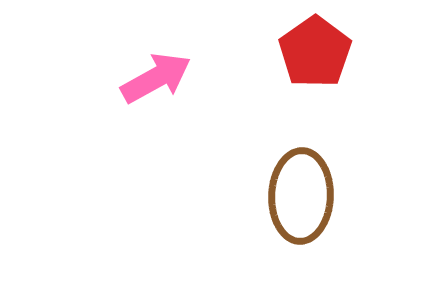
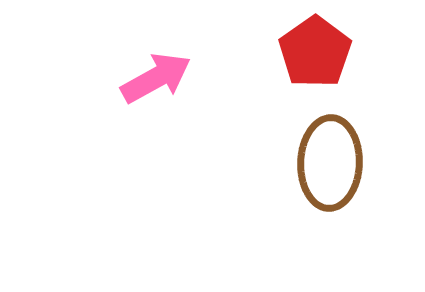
brown ellipse: moved 29 px right, 33 px up
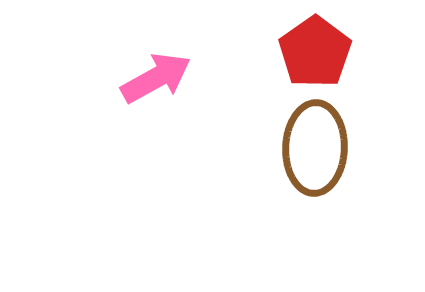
brown ellipse: moved 15 px left, 15 px up
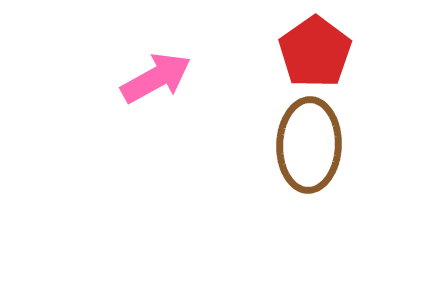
brown ellipse: moved 6 px left, 3 px up
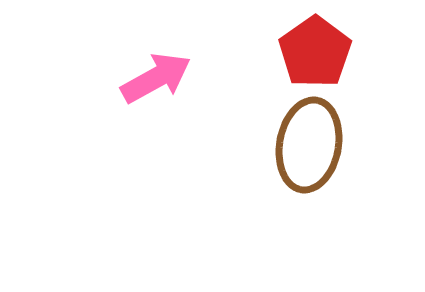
brown ellipse: rotated 8 degrees clockwise
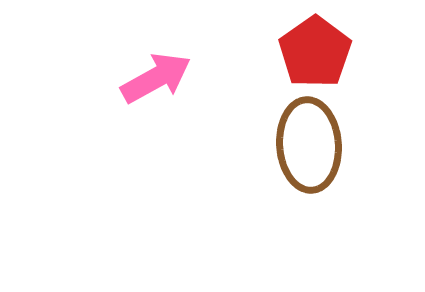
brown ellipse: rotated 14 degrees counterclockwise
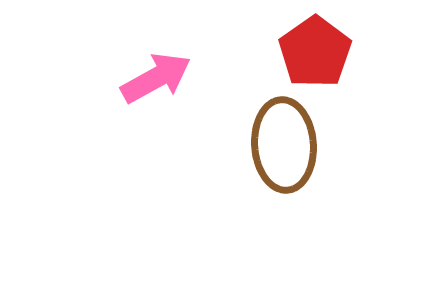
brown ellipse: moved 25 px left
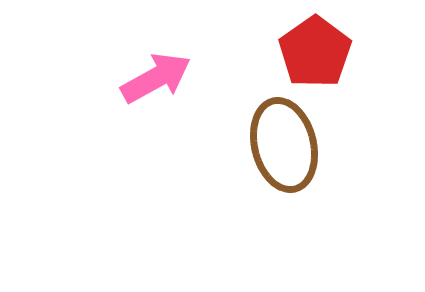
brown ellipse: rotated 10 degrees counterclockwise
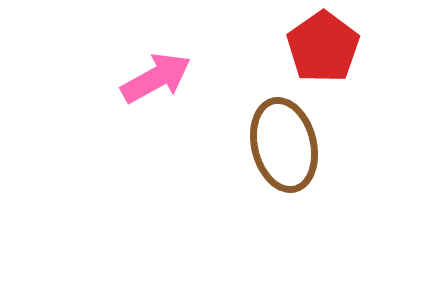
red pentagon: moved 8 px right, 5 px up
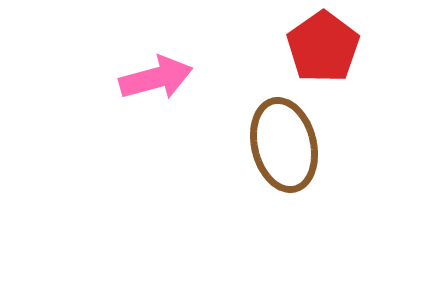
pink arrow: rotated 14 degrees clockwise
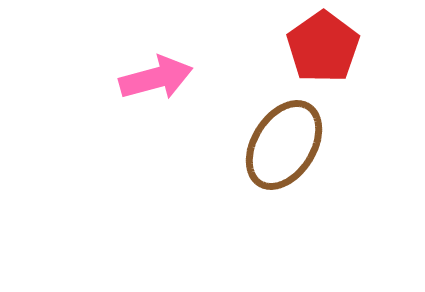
brown ellipse: rotated 46 degrees clockwise
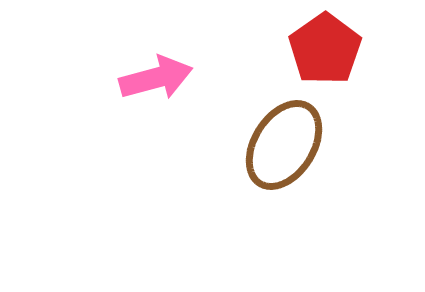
red pentagon: moved 2 px right, 2 px down
